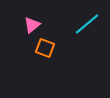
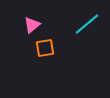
orange square: rotated 30 degrees counterclockwise
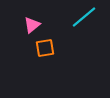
cyan line: moved 3 px left, 7 px up
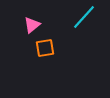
cyan line: rotated 8 degrees counterclockwise
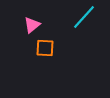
orange square: rotated 12 degrees clockwise
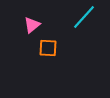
orange square: moved 3 px right
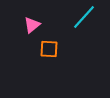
orange square: moved 1 px right, 1 px down
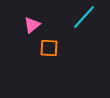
orange square: moved 1 px up
